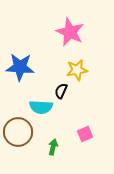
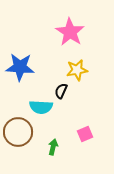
pink star: rotated 8 degrees clockwise
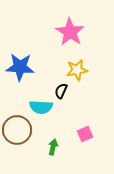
brown circle: moved 1 px left, 2 px up
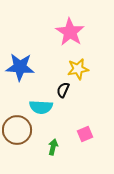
yellow star: moved 1 px right, 1 px up
black semicircle: moved 2 px right, 1 px up
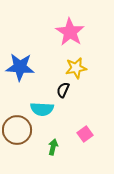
yellow star: moved 2 px left, 1 px up
cyan semicircle: moved 1 px right, 2 px down
pink square: rotated 14 degrees counterclockwise
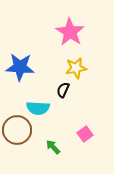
cyan semicircle: moved 4 px left, 1 px up
green arrow: rotated 56 degrees counterclockwise
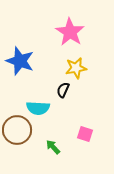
blue star: moved 6 px up; rotated 16 degrees clockwise
pink square: rotated 35 degrees counterclockwise
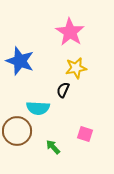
brown circle: moved 1 px down
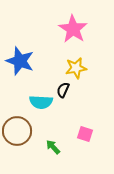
pink star: moved 3 px right, 3 px up
cyan semicircle: moved 3 px right, 6 px up
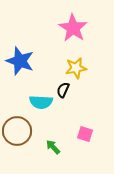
pink star: moved 1 px up
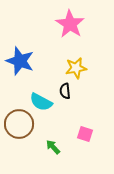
pink star: moved 3 px left, 4 px up
black semicircle: moved 2 px right, 1 px down; rotated 28 degrees counterclockwise
cyan semicircle: rotated 25 degrees clockwise
brown circle: moved 2 px right, 7 px up
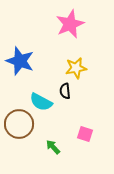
pink star: rotated 16 degrees clockwise
